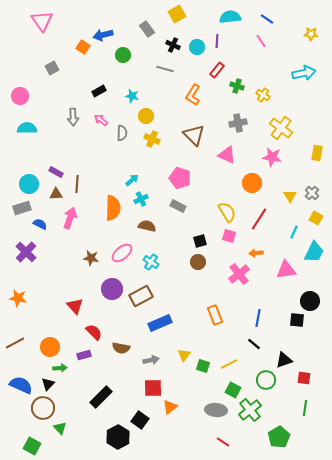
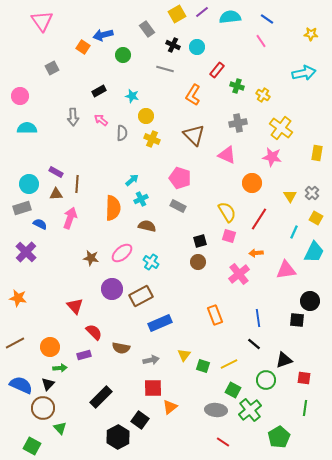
purple line at (217, 41): moved 15 px left, 29 px up; rotated 48 degrees clockwise
blue line at (258, 318): rotated 18 degrees counterclockwise
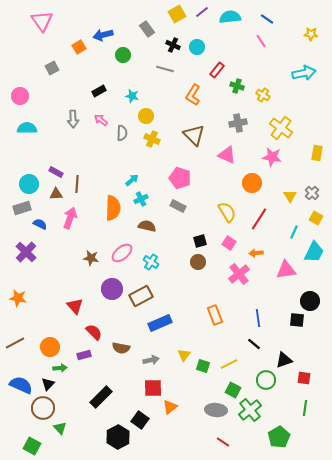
orange square at (83, 47): moved 4 px left; rotated 24 degrees clockwise
gray arrow at (73, 117): moved 2 px down
pink square at (229, 236): moved 7 px down; rotated 16 degrees clockwise
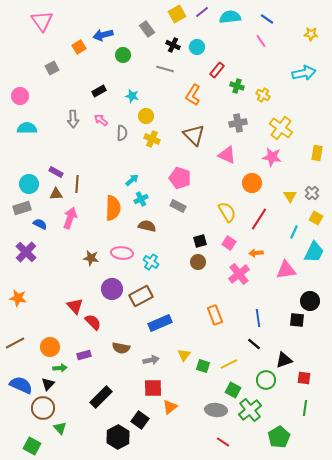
pink ellipse at (122, 253): rotated 45 degrees clockwise
red semicircle at (94, 332): moved 1 px left, 10 px up
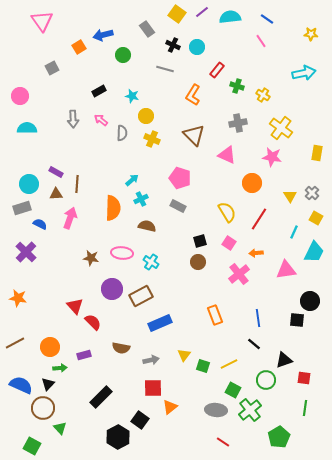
yellow square at (177, 14): rotated 24 degrees counterclockwise
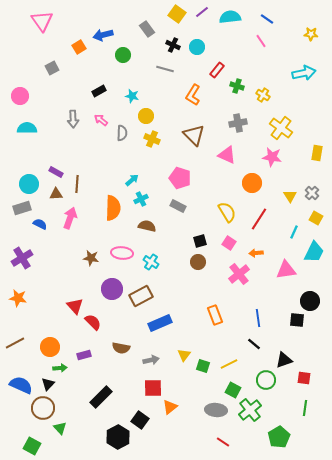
purple cross at (26, 252): moved 4 px left, 6 px down; rotated 15 degrees clockwise
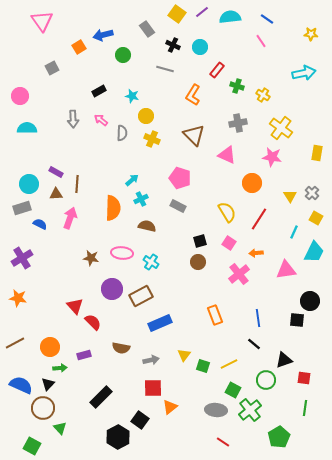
cyan circle at (197, 47): moved 3 px right
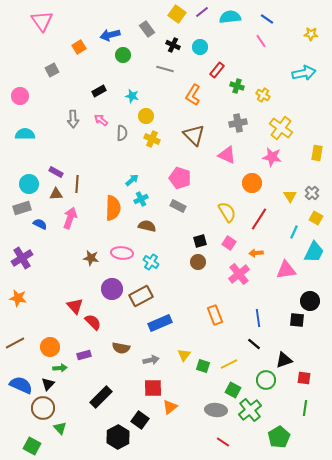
blue arrow at (103, 35): moved 7 px right
gray square at (52, 68): moved 2 px down
cyan semicircle at (27, 128): moved 2 px left, 6 px down
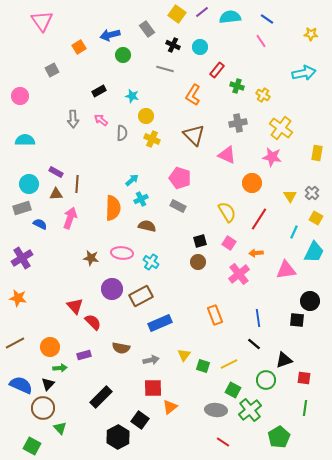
cyan semicircle at (25, 134): moved 6 px down
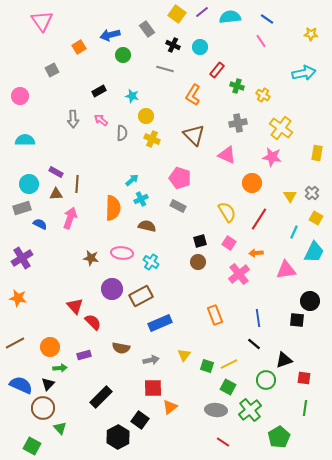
green square at (203, 366): moved 4 px right
green square at (233, 390): moved 5 px left, 3 px up
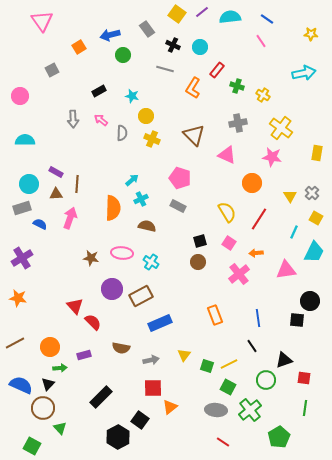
orange L-shape at (193, 95): moved 7 px up
black line at (254, 344): moved 2 px left, 2 px down; rotated 16 degrees clockwise
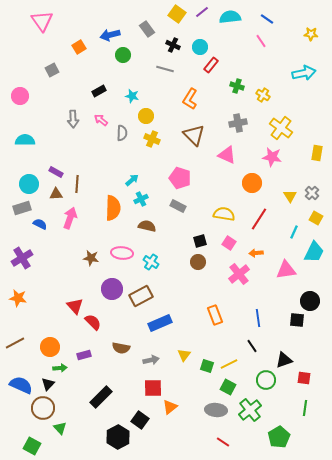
red rectangle at (217, 70): moved 6 px left, 5 px up
orange L-shape at (193, 88): moved 3 px left, 11 px down
yellow semicircle at (227, 212): moved 3 px left, 2 px down; rotated 50 degrees counterclockwise
